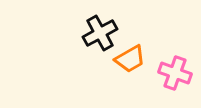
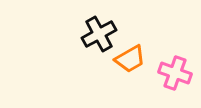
black cross: moved 1 px left, 1 px down
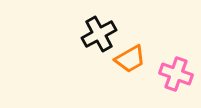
pink cross: moved 1 px right, 1 px down
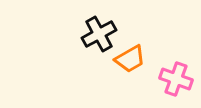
pink cross: moved 5 px down
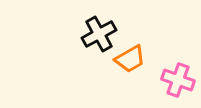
pink cross: moved 2 px right, 1 px down
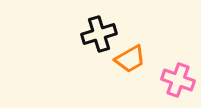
black cross: rotated 12 degrees clockwise
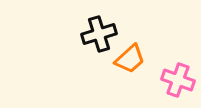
orange trapezoid: rotated 12 degrees counterclockwise
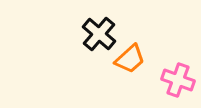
black cross: rotated 32 degrees counterclockwise
